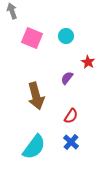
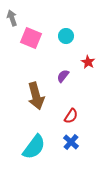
gray arrow: moved 7 px down
pink square: moved 1 px left
purple semicircle: moved 4 px left, 2 px up
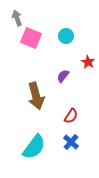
gray arrow: moved 5 px right
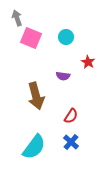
cyan circle: moved 1 px down
purple semicircle: rotated 120 degrees counterclockwise
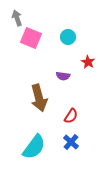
cyan circle: moved 2 px right
brown arrow: moved 3 px right, 2 px down
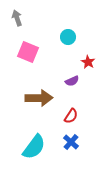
pink square: moved 3 px left, 14 px down
purple semicircle: moved 9 px right, 5 px down; rotated 32 degrees counterclockwise
brown arrow: rotated 76 degrees counterclockwise
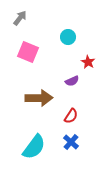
gray arrow: moved 3 px right; rotated 56 degrees clockwise
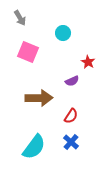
gray arrow: rotated 112 degrees clockwise
cyan circle: moved 5 px left, 4 px up
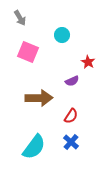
cyan circle: moved 1 px left, 2 px down
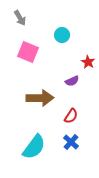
brown arrow: moved 1 px right
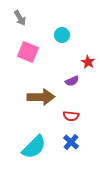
brown arrow: moved 1 px right, 1 px up
red semicircle: rotated 63 degrees clockwise
cyan semicircle: rotated 8 degrees clockwise
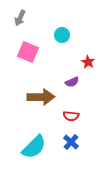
gray arrow: rotated 56 degrees clockwise
purple semicircle: moved 1 px down
